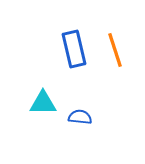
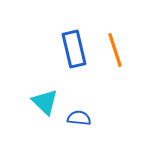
cyan triangle: moved 2 px right, 1 px up; rotated 44 degrees clockwise
blue semicircle: moved 1 px left, 1 px down
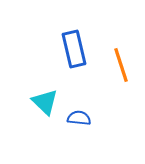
orange line: moved 6 px right, 15 px down
